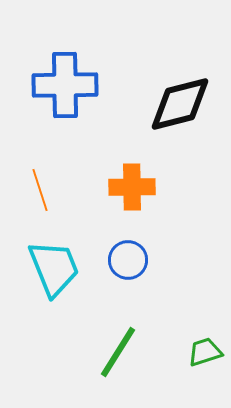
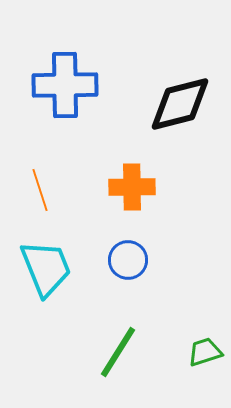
cyan trapezoid: moved 8 px left
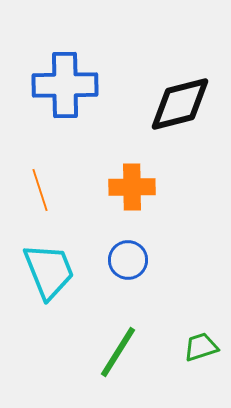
cyan trapezoid: moved 3 px right, 3 px down
green trapezoid: moved 4 px left, 5 px up
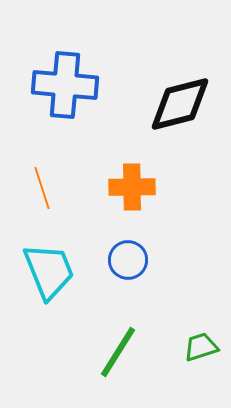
blue cross: rotated 6 degrees clockwise
orange line: moved 2 px right, 2 px up
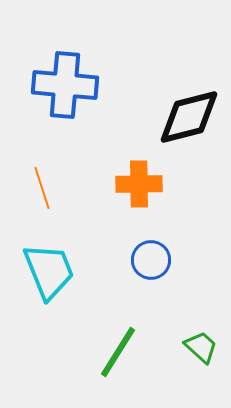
black diamond: moved 9 px right, 13 px down
orange cross: moved 7 px right, 3 px up
blue circle: moved 23 px right
green trapezoid: rotated 60 degrees clockwise
